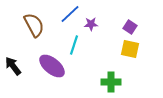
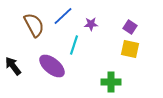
blue line: moved 7 px left, 2 px down
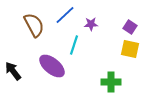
blue line: moved 2 px right, 1 px up
black arrow: moved 5 px down
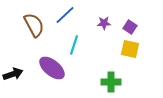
purple star: moved 13 px right, 1 px up
purple ellipse: moved 2 px down
black arrow: moved 3 px down; rotated 108 degrees clockwise
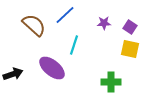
brown semicircle: rotated 20 degrees counterclockwise
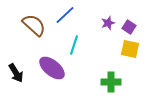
purple star: moved 4 px right; rotated 16 degrees counterclockwise
purple square: moved 1 px left
black arrow: moved 3 px right, 1 px up; rotated 78 degrees clockwise
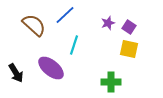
yellow square: moved 1 px left
purple ellipse: moved 1 px left
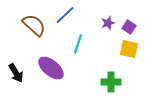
cyan line: moved 4 px right, 1 px up
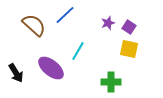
cyan line: moved 7 px down; rotated 12 degrees clockwise
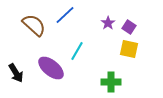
purple star: rotated 16 degrees counterclockwise
cyan line: moved 1 px left
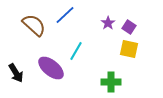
cyan line: moved 1 px left
